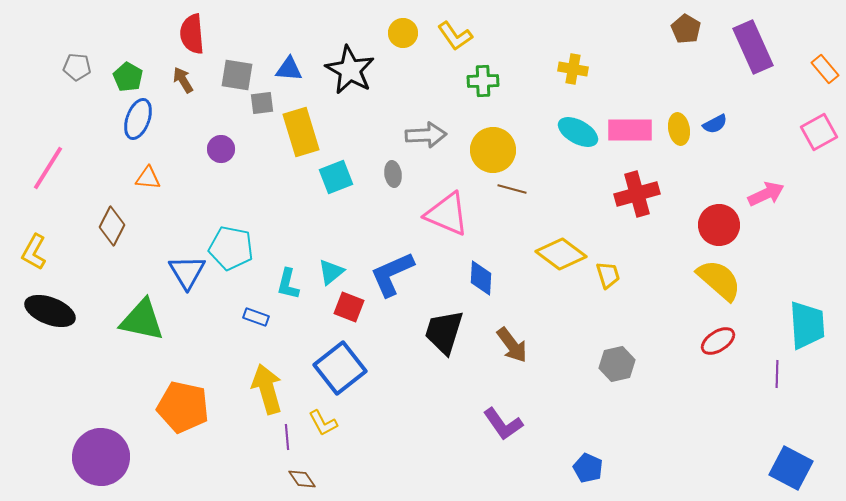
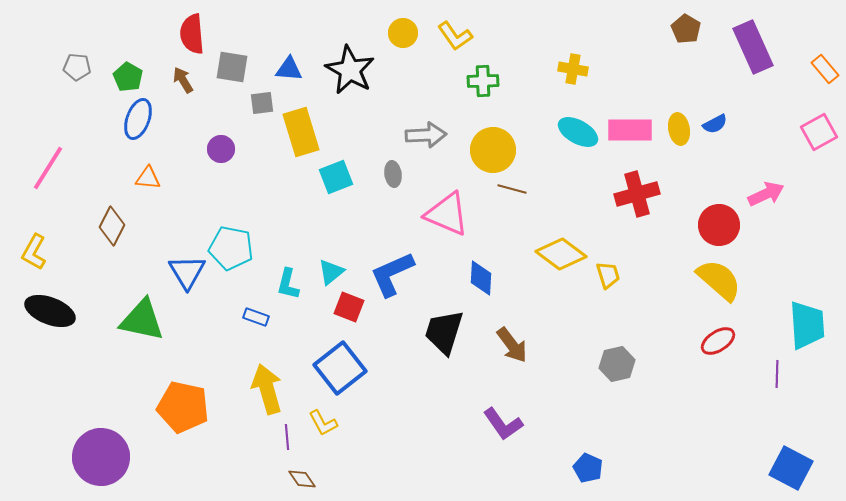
gray square at (237, 75): moved 5 px left, 8 px up
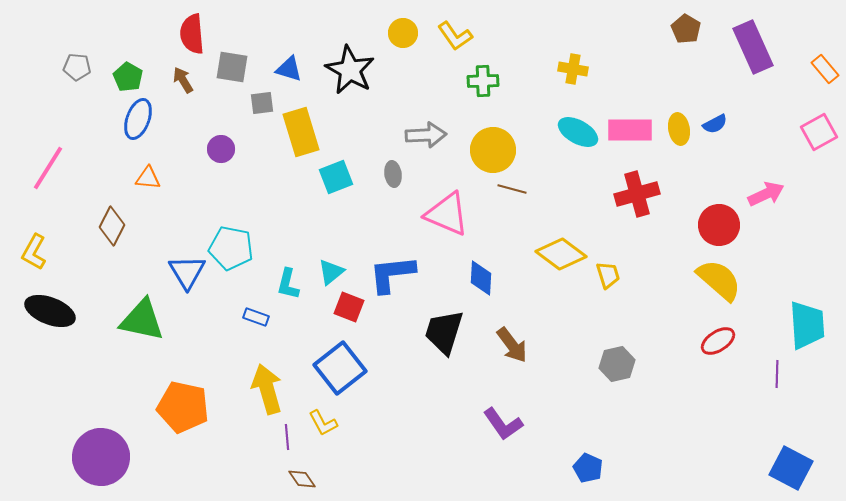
blue triangle at (289, 69): rotated 12 degrees clockwise
blue L-shape at (392, 274): rotated 18 degrees clockwise
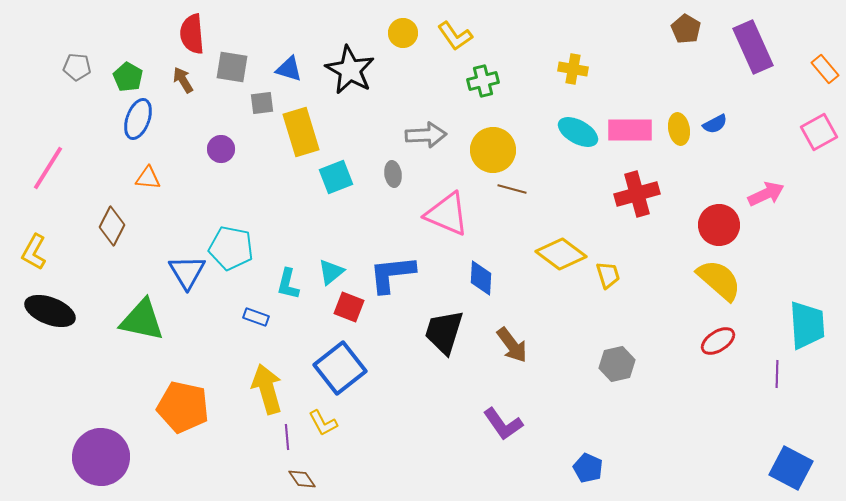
green cross at (483, 81): rotated 12 degrees counterclockwise
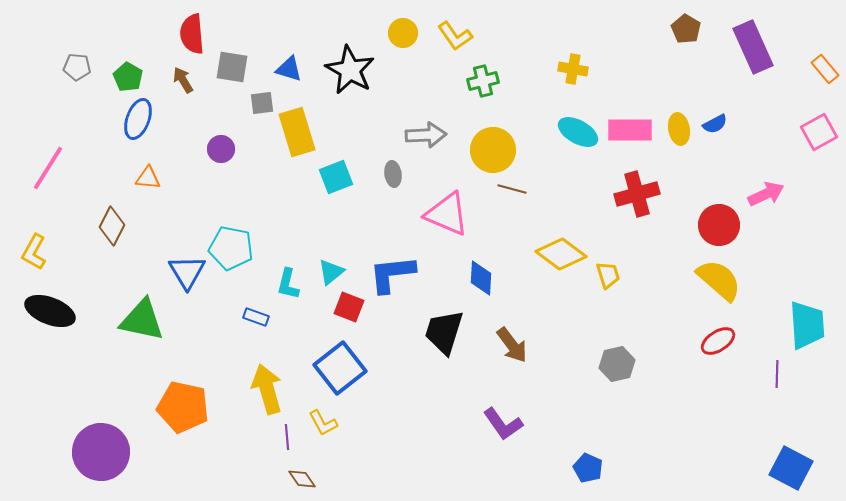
yellow rectangle at (301, 132): moved 4 px left
purple circle at (101, 457): moved 5 px up
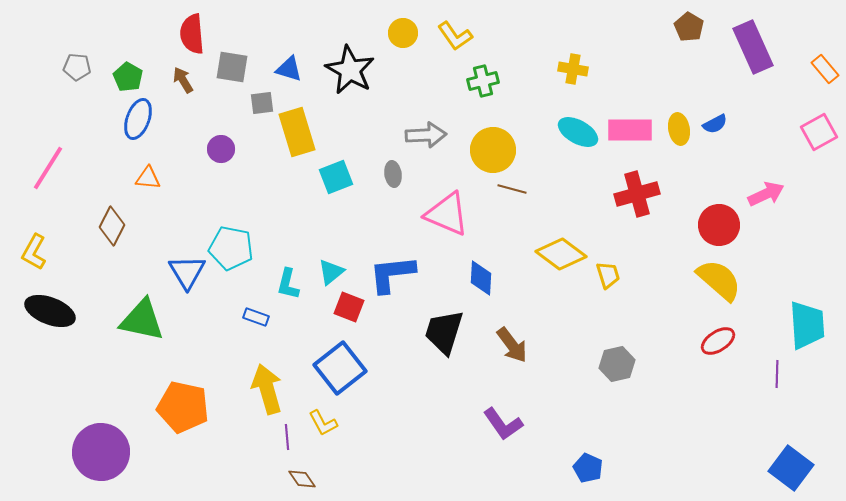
brown pentagon at (686, 29): moved 3 px right, 2 px up
blue square at (791, 468): rotated 9 degrees clockwise
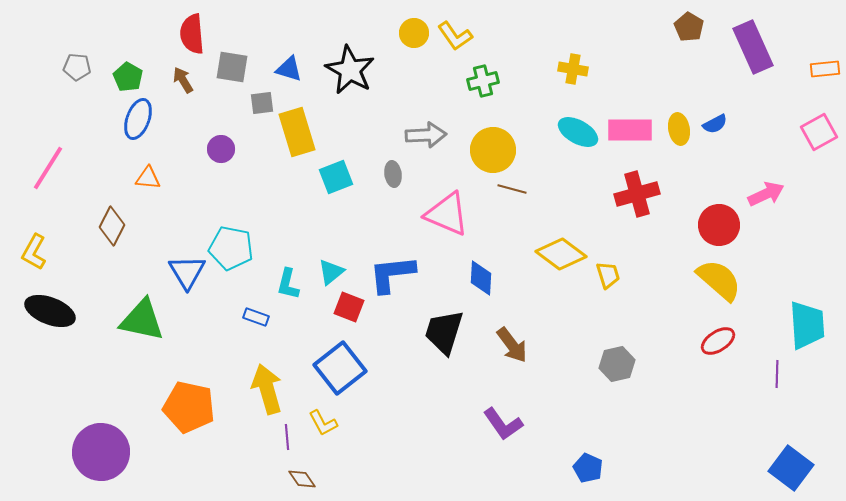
yellow circle at (403, 33): moved 11 px right
orange rectangle at (825, 69): rotated 56 degrees counterclockwise
orange pentagon at (183, 407): moved 6 px right
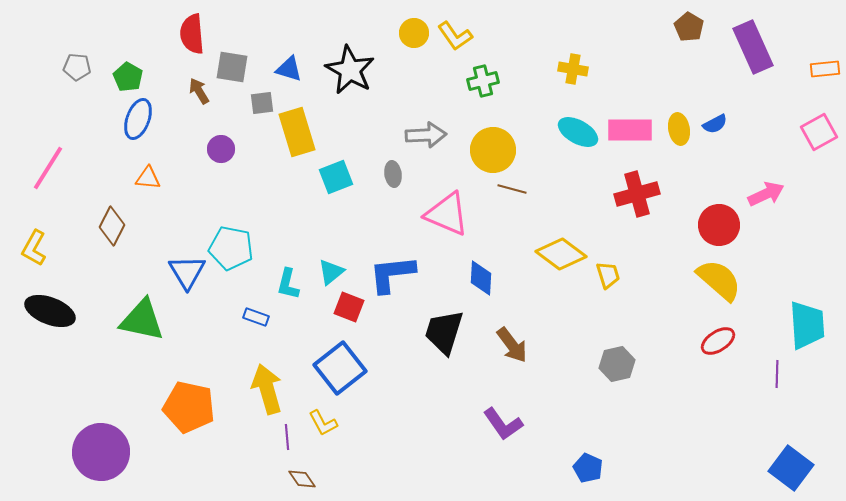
brown arrow at (183, 80): moved 16 px right, 11 px down
yellow L-shape at (34, 252): moved 4 px up
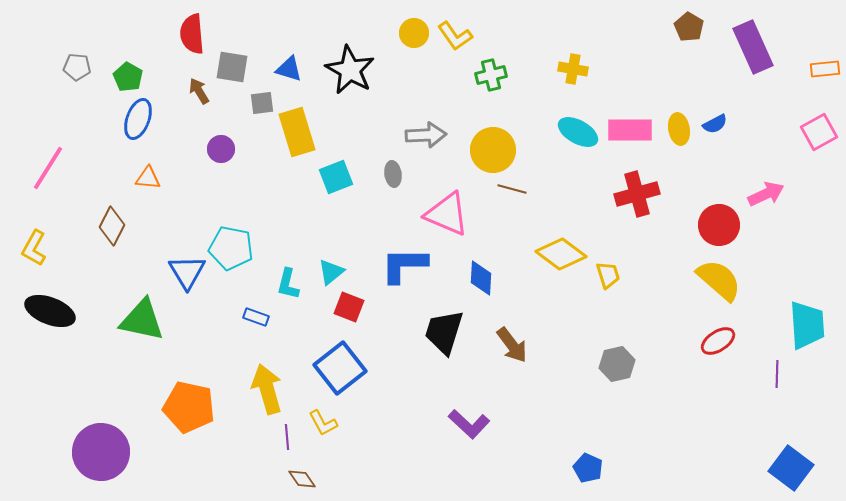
green cross at (483, 81): moved 8 px right, 6 px up
blue L-shape at (392, 274): moved 12 px right, 9 px up; rotated 6 degrees clockwise
purple L-shape at (503, 424): moved 34 px left; rotated 12 degrees counterclockwise
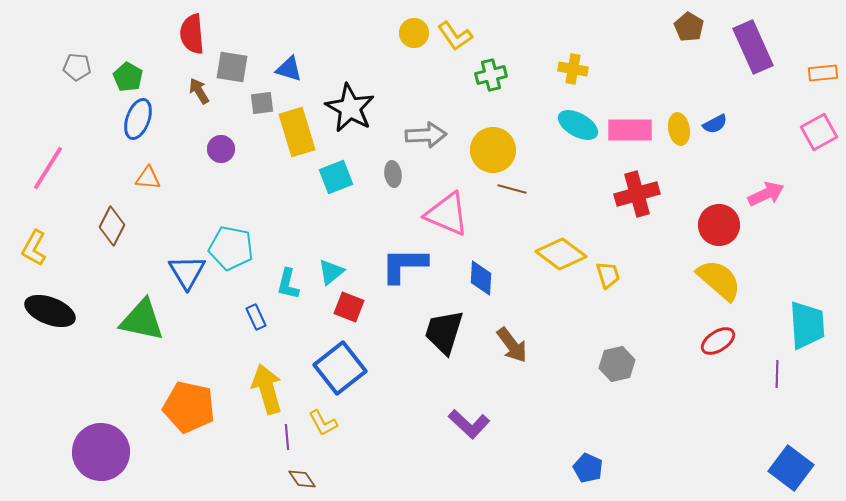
orange rectangle at (825, 69): moved 2 px left, 4 px down
black star at (350, 70): moved 38 px down
cyan ellipse at (578, 132): moved 7 px up
blue rectangle at (256, 317): rotated 45 degrees clockwise
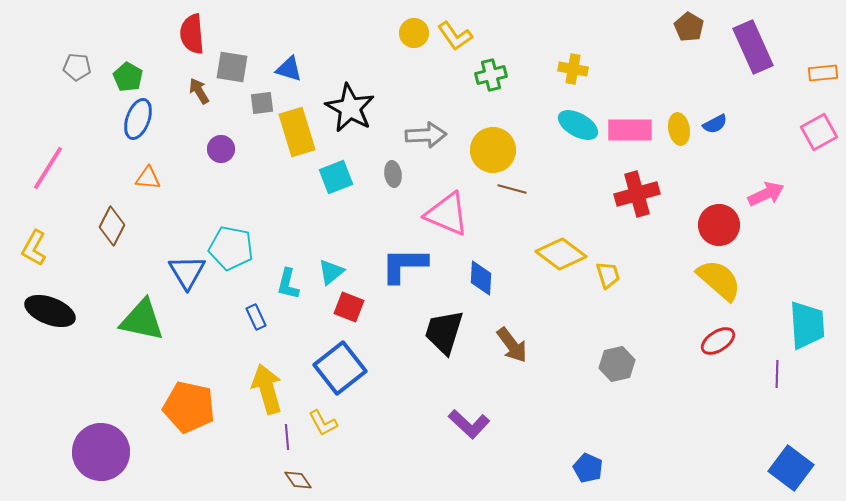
brown diamond at (302, 479): moved 4 px left, 1 px down
